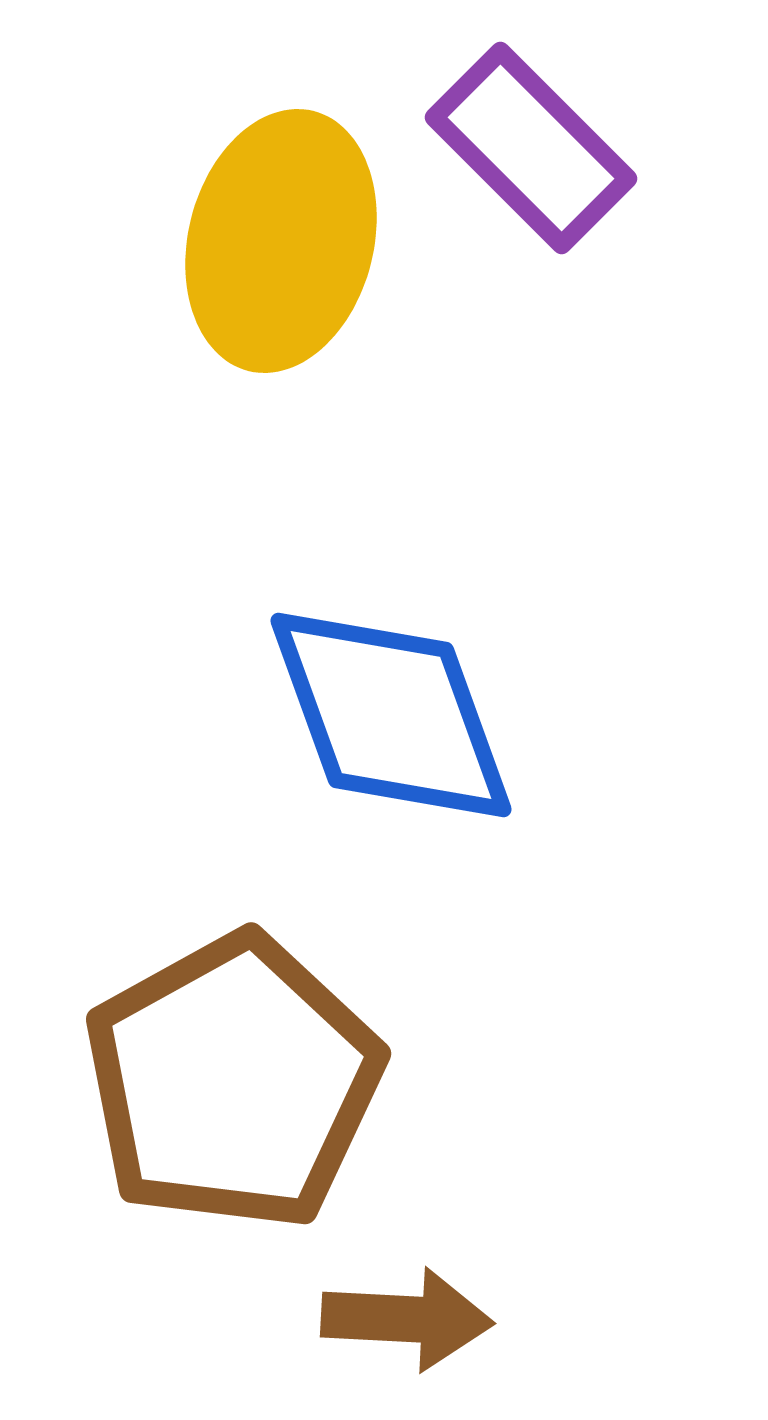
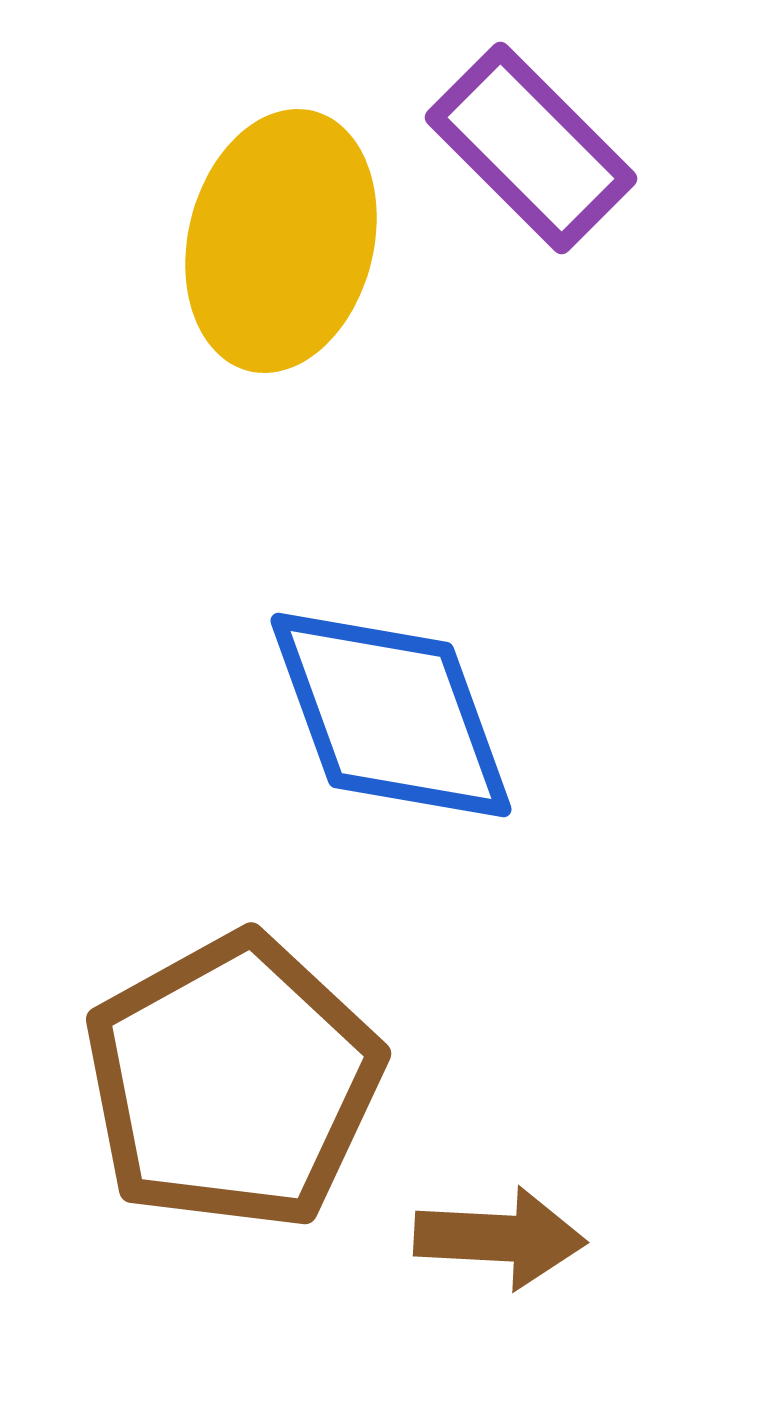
brown arrow: moved 93 px right, 81 px up
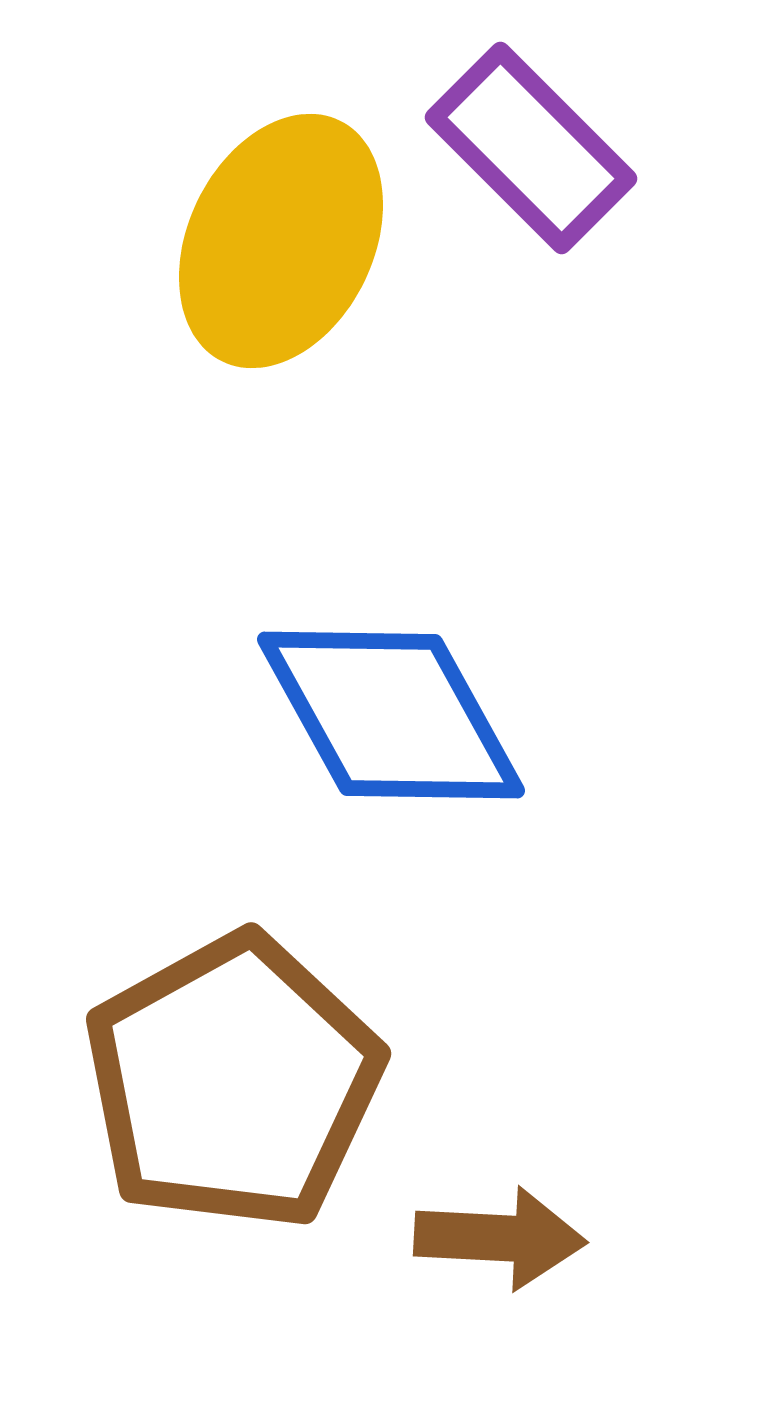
yellow ellipse: rotated 12 degrees clockwise
blue diamond: rotated 9 degrees counterclockwise
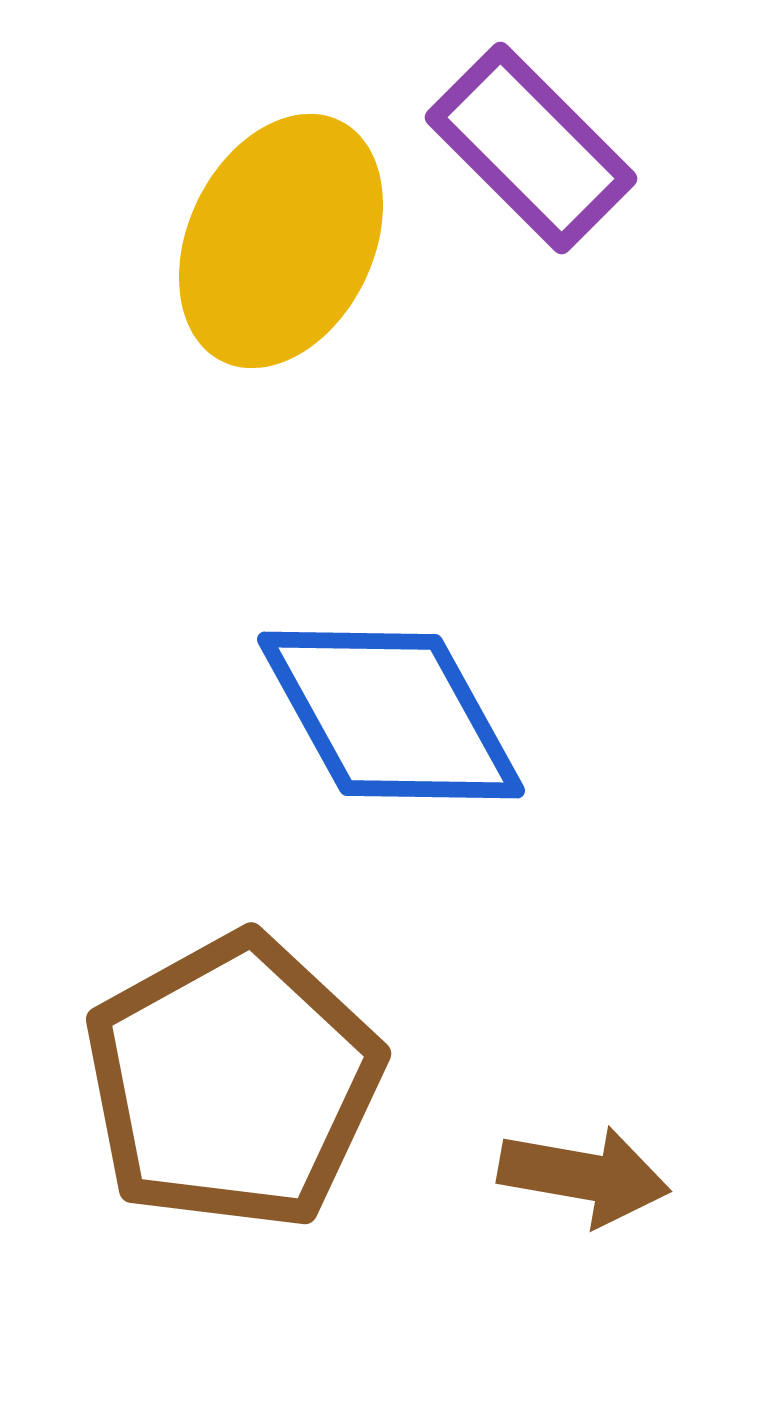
brown arrow: moved 84 px right, 62 px up; rotated 7 degrees clockwise
